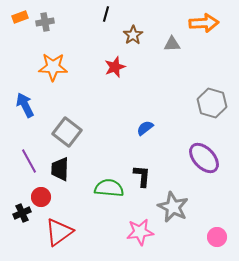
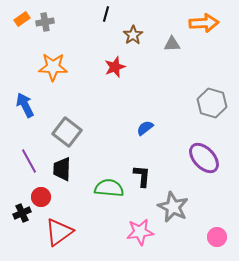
orange rectangle: moved 2 px right, 2 px down; rotated 14 degrees counterclockwise
black trapezoid: moved 2 px right
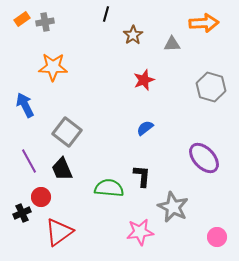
red star: moved 29 px right, 13 px down
gray hexagon: moved 1 px left, 16 px up
black trapezoid: rotated 25 degrees counterclockwise
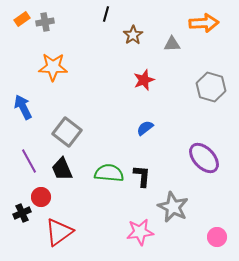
blue arrow: moved 2 px left, 2 px down
green semicircle: moved 15 px up
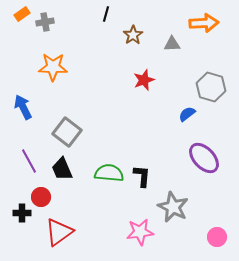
orange rectangle: moved 5 px up
blue semicircle: moved 42 px right, 14 px up
black cross: rotated 24 degrees clockwise
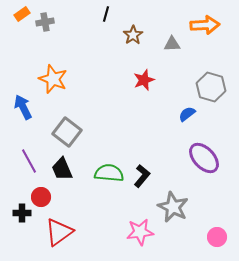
orange arrow: moved 1 px right, 2 px down
orange star: moved 12 px down; rotated 20 degrees clockwise
black L-shape: rotated 35 degrees clockwise
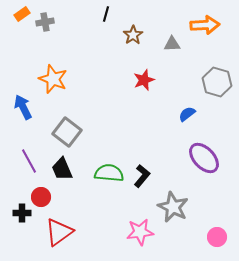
gray hexagon: moved 6 px right, 5 px up
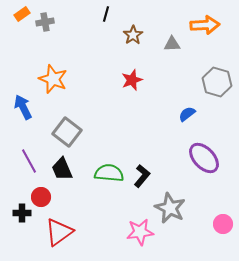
red star: moved 12 px left
gray star: moved 3 px left, 1 px down
pink circle: moved 6 px right, 13 px up
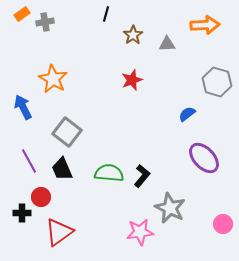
gray triangle: moved 5 px left
orange star: rotated 8 degrees clockwise
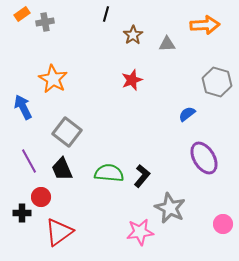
purple ellipse: rotated 12 degrees clockwise
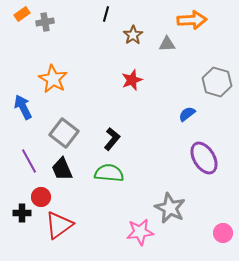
orange arrow: moved 13 px left, 5 px up
gray square: moved 3 px left, 1 px down
black L-shape: moved 30 px left, 37 px up
pink circle: moved 9 px down
red triangle: moved 7 px up
